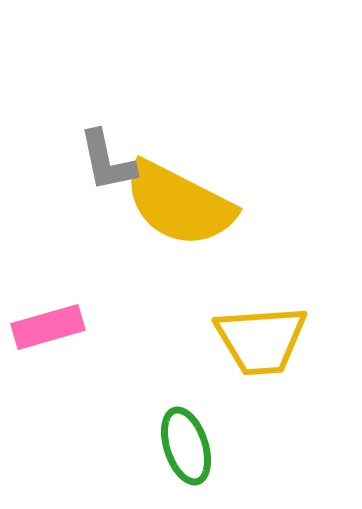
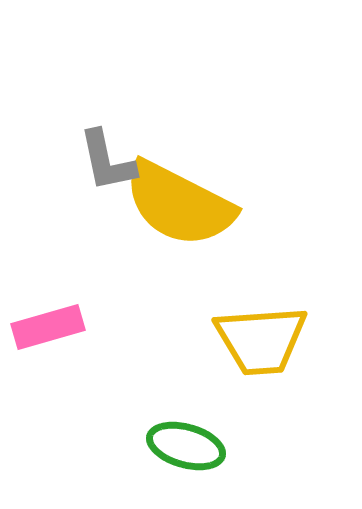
green ellipse: rotated 56 degrees counterclockwise
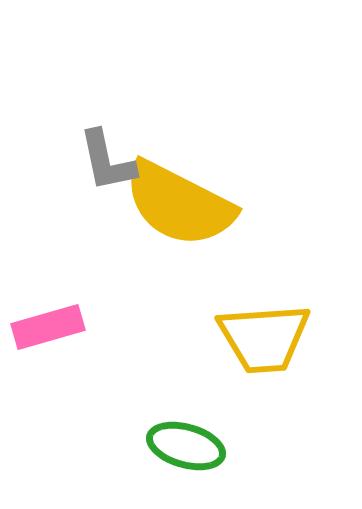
yellow trapezoid: moved 3 px right, 2 px up
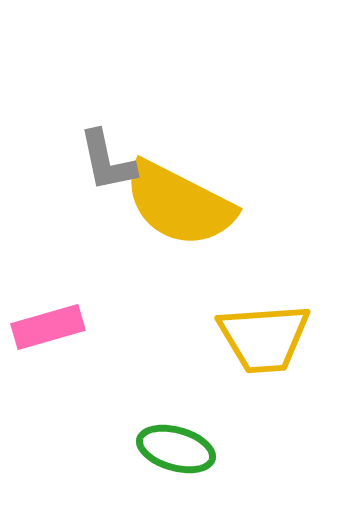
green ellipse: moved 10 px left, 3 px down
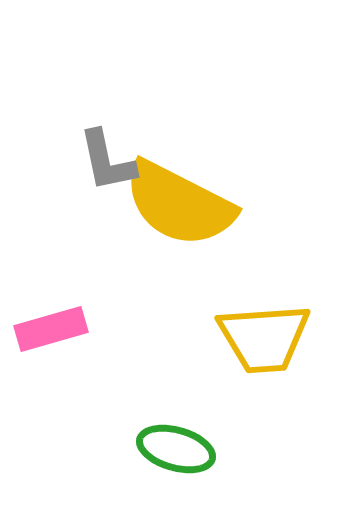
pink rectangle: moved 3 px right, 2 px down
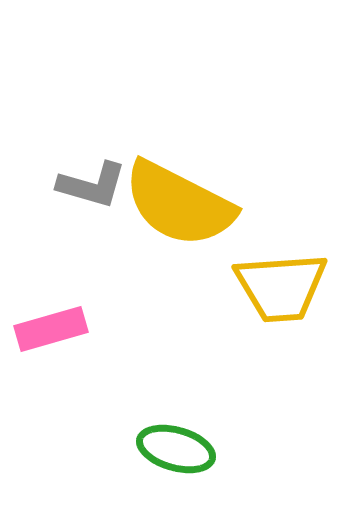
gray L-shape: moved 15 px left, 24 px down; rotated 62 degrees counterclockwise
yellow trapezoid: moved 17 px right, 51 px up
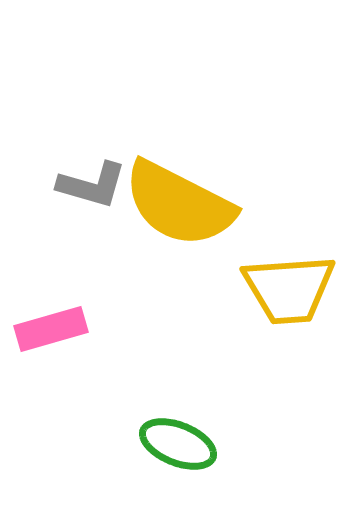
yellow trapezoid: moved 8 px right, 2 px down
green ellipse: moved 2 px right, 5 px up; rotated 6 degrees clockwise
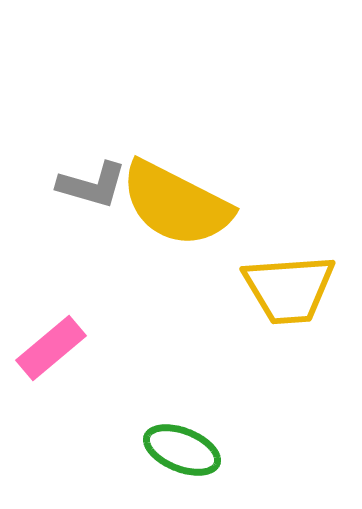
yellow semicircle: moved 3 px left
pink rectangle: moved 19 px down; rotated 24 degrees counterclockwise
green ellipse: moved 4 px right, 6 px down
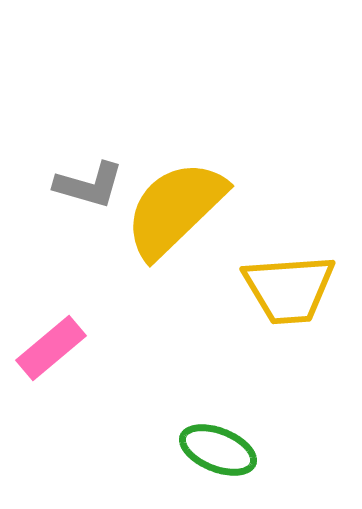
gray L-shape: moved 3 px left
yellow semicircle: moved 1 px left, 5 px down; rotated 109 degrees clockwise
green ellipse: moved 36 px right
